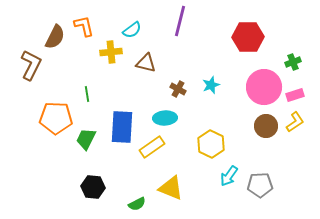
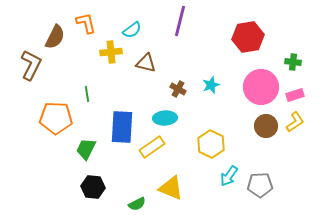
orange L-shape: moved 2 px right, 3 px up
red hexagon: rotated 8 degrees counterclockwise
green cross: rotated 28 degrees clockwise
pink circle: moved 3 px left
green trapezoid: moved 10 px down
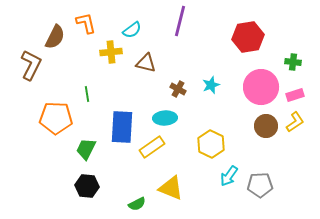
black hexagon: moved 6 px left, 1 px up
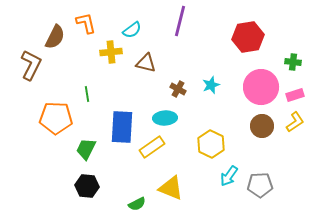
brown circle: moved 4 px left
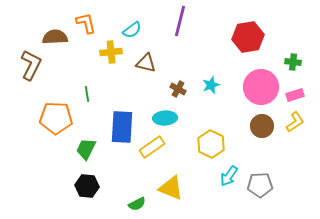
brown semicircle: rotated 120 degrees counterclockwise
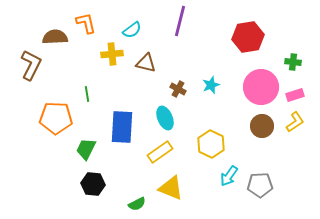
yellow cross: moved 1 px right, 2 px down
cyan ellipse: rotated 70 degrees clockwise
yellow rectangle: moved 8 px right, 5 px down
black hexagon: moved 6 px right, 2 px up
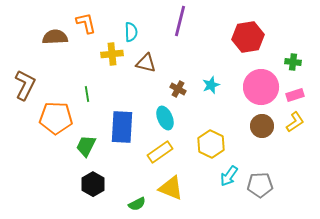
cyan semicircle: moved 1 px left, 2 px down; rotated 54 degrees counterclockwise
brown L-shape: moved 6 px left, 20 px down
green trapezoid: moved 3 px up
black hexagon: rotated 25 degrees clockwise
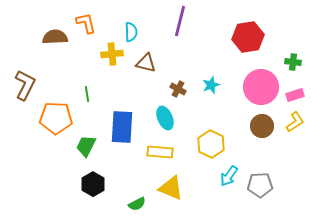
yellow rectangle: rotated 40 degrees clockwise
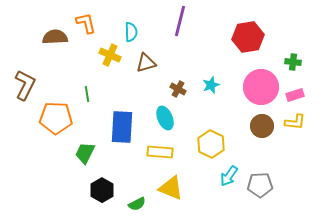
yellow cross: moved 2 px left, 1 px down; rotated 30 degrees clockwise
brown triangle: rotated 30 degrees counterclockwise
yellow L-shape: rotated 40 degrees clockwise
green trapezoid: moved 1 px left, 7 px down
black hexagon: moved 9 px right, 6 px down
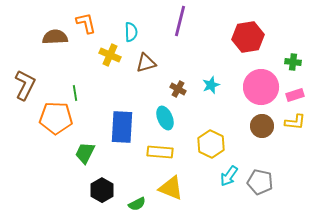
green line: moved 12 px left, 1 px up
gray pentagon: moved 3 px up; rotated 15 degrees clockwise
